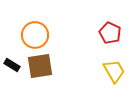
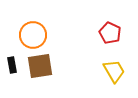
orange circle: moved 2 px left
black rectangle: rotated 49 degrees clockwise
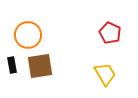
orange circle: moved 5 px left
yellow trapezoid: moved 9 px left, 3 px down
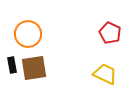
orange circle: moved 1 px up
brown square: moved 6 px left, 2 px down
yellow trapezoid: rotated 35 degrees counterclockwise
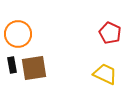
orange circle: moved 10 px left
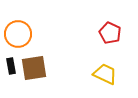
black rectangle: moved 1 px left, 1 px down
